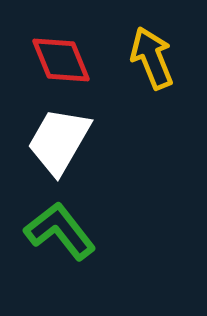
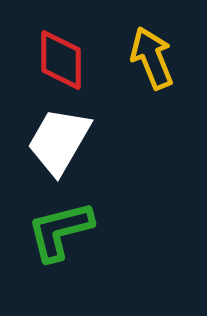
red diamond: rotated 22 degrees clockwise
green L-shape: rotated 66 degrees counterclockwise
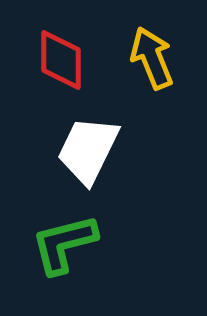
white trapezoid: moved 29 px right, 9 px down; rotated 4 degrees counterclockwise
green L-shape: moved 4 px right, 13 px down
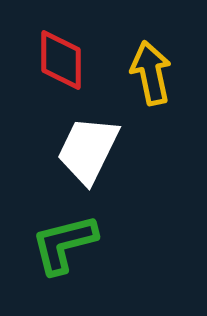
yellow arrow: moved 1 px left, 15 px down; rotated 10 degrees clockwise
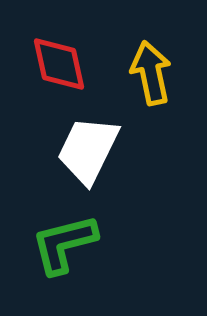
red diamond: moved 2 px left, 4 px down; rotated 12 degrees counterclockwise
